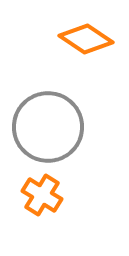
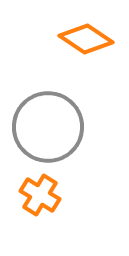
orange cross: moved 2 px left
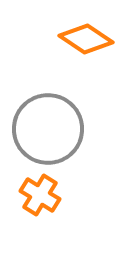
gray circle: moved 2 px down
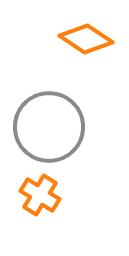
gray circle: moved 1 px right, 2 px up
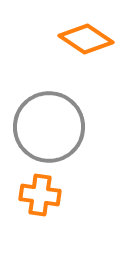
orange cross: rotated 24 degrees counterclockwise
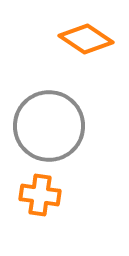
gray circle: moved 1 px up
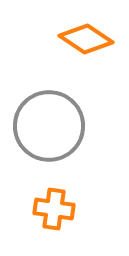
orange cross: moved 14 px right, 14 px down
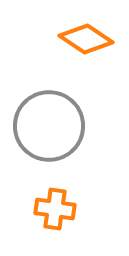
orange cross: moved 1 px right
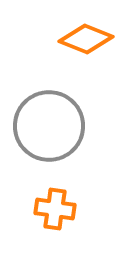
orange diamond: rotated 12 degrees counterclockwise
